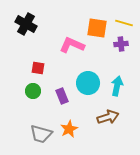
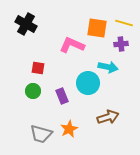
cyan arrow: moved 9 px left, 19 px up; rotated 90 degrees clockwise
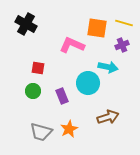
purple cross: moved 1 px right, 1 px down; rotated 16 degrees counterclockwise
gray trapezoid: moved 2 px up
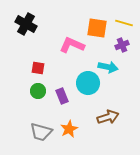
green circle: moved 5 px right
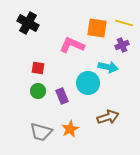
black cross: moved 2 px right, 1 px up
orange star: moved 1 px right
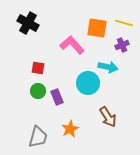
pink L-shape: rotated 25 degrees clockwise
purple rectangle: moved 5 px left, 1 px down
brown arrow: rotated 75 degrees clockwise
gray trapezoid: moved 3 px left, 5 px down; rotated 90 degrees counterclockwise
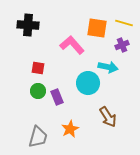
black cross: moved 2 px down; rotated 25 degrees counterclockwise
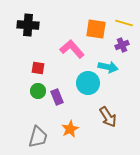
orange square: moved 1 px left, 1 px down
pink L-shape: moved 4 px down
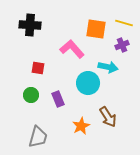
black cross: moved 2 px right
green circle: moved 7 px left, 4 px down
purple rectangle: moved 1 px right, 2 px down
orange star: moved 11 px right, 3 px up
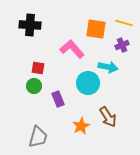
green circle: moved 3 px right, 9 px up
